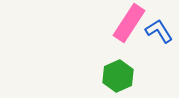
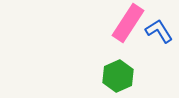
pink rectangle: moved 1 px left
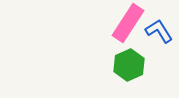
green hexagon: moved 11 px right, 11 px up
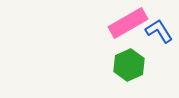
pink rectangle: rotated 27 degrees clockwise
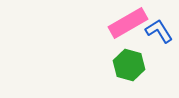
green hexagon: rotated 20 degrees counterclockwise
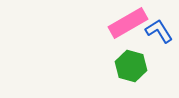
green hexagon: moved 2 px right, 1 px down
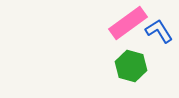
pink rectangle: rotated 6 degrees counterclockwise
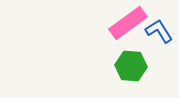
green hexagon: rotated 12 degrees counterclockwise
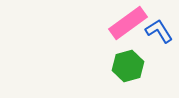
green hexagon: moved 3 px left; rotated 20 degrees counterclockwise
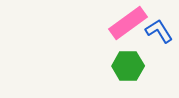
green hexagon: rotated 16 degrees clockwise
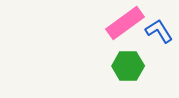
pink rectangle: moved 3 px left
